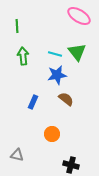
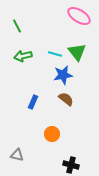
green line: rotated 24 degrees counterclockwise
green arrow: rotated 96 degrees counterclockwise
blue star: moved 6 px right
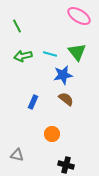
cyan line: moved 5 px left
black cross: moved 5 px left
